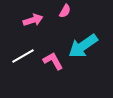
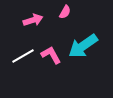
pink semicircle: moved 1 px down
pink L-shape: moved 2 px left, 6 px up
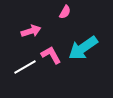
pink arrow: moved 2 px left, 11 px down
cyan arrow: moved 2 px down
white line: moved 2 px right, 11 px down
